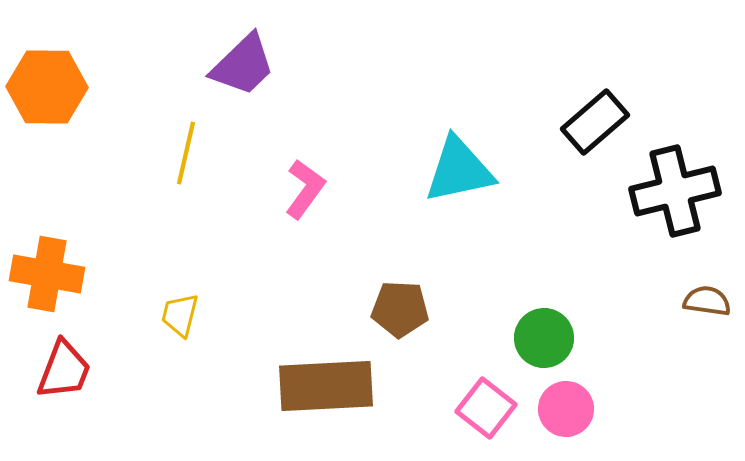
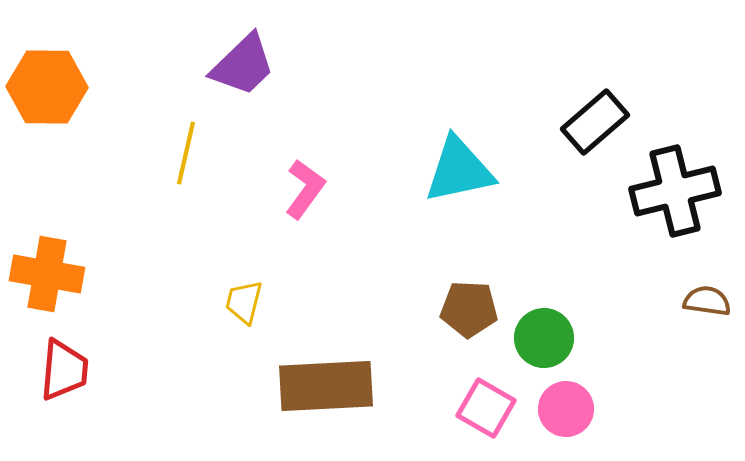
brown pentagon: moved 69 px right
yellow trapezoid: moved 64 px right, 13 px up
red trapezoid: rotated 16 degrees counterclockwise
pink square: rotated 8 degrees counterclockwise
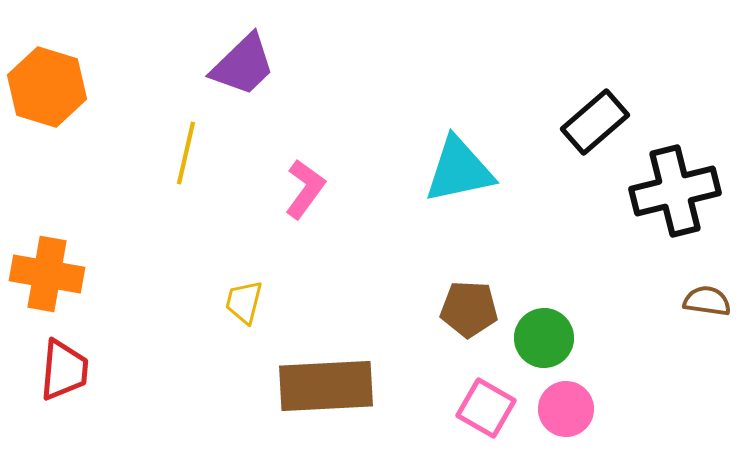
orange hexagon: rotated 16 degrees clockwise
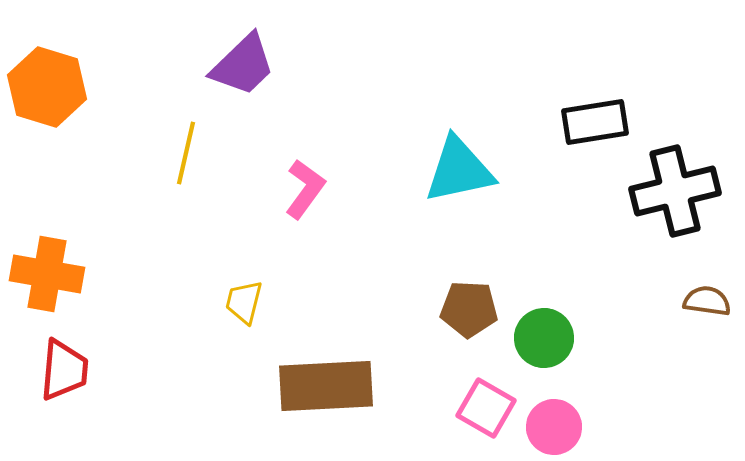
black rectangle: rotated 32 degrees clockwise
pink circle: moved 12 px left, 18 px down
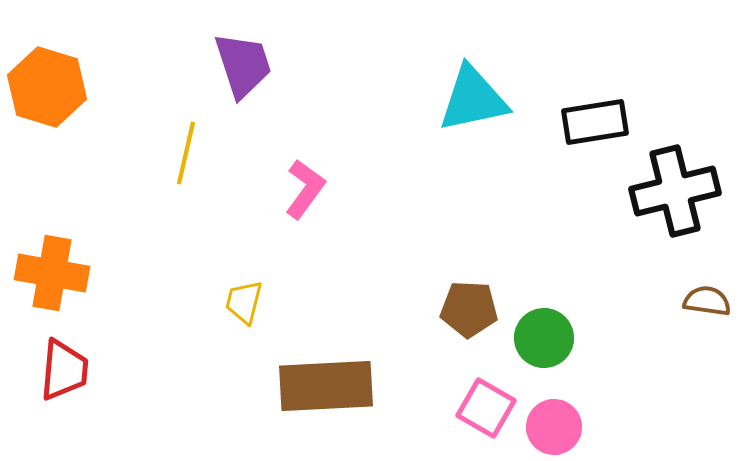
purple trapezoid: rotated 64 degrees counterclockwise
cyan triangle: moved 14 px right, 71 px up
orange cross: moved 5 px right, 1 px up
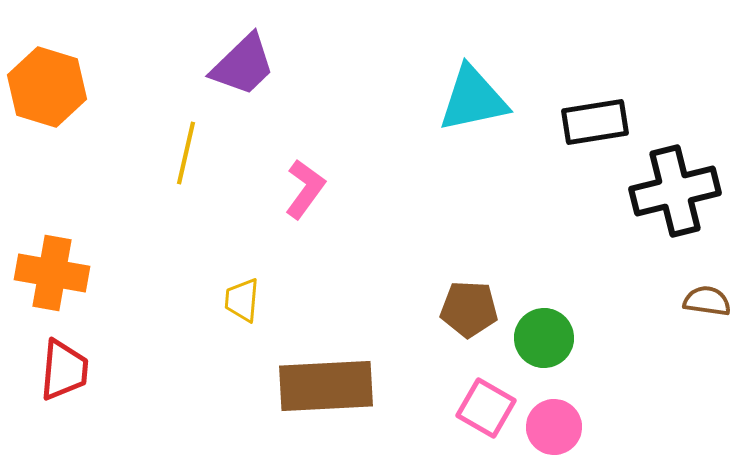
purple trapezoid: rotated 64 degrees clockwise
yellow trapezoid: moved 2 px left, 2 px up; rotated 9 degrees counterclockwise
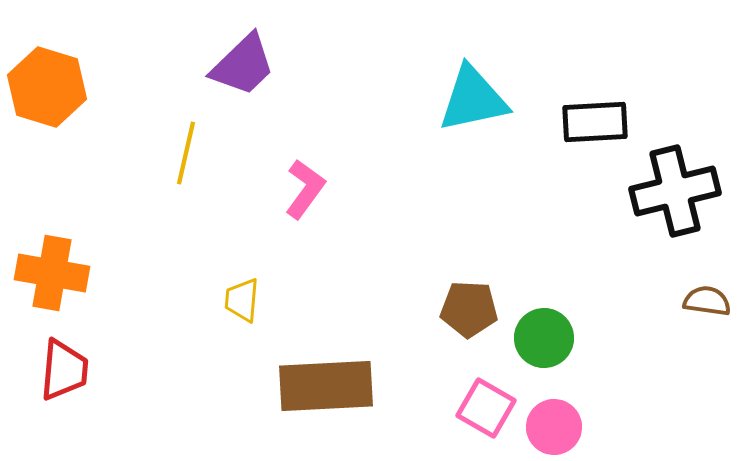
black rectangle: rotated 6 degrees clockwise
